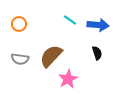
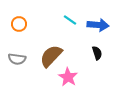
gray semicircle: moved 3 px left
pink star: moved 2 px up; rotated 12 degrees counterclockwise
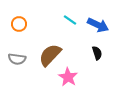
blue arrow: rotated 20 degrees clockwise
brown semicircle: moved 1 px left, 1 px up
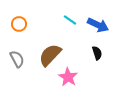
gray semicircle: rotated 126 degrees counterclockwise
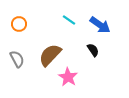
cyan line: moved 1 px left
blue arrow: moved 2 px right; rotated 10 degrees clockwise
black semicircle: moved 4 px left, 3 px up; rotated 16 degrees counterclockwise
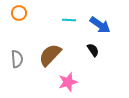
cyan line: rotated 32 degrees counterclockwise
orange circle: moved 11 px up
gray semicircle: rotated 24 degrees clockwise
pink star: moved 5 px down; rotated 24 degrees clockwise
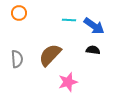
blue arrow: moved 6 px left, 1 px down
black semicircle: rotated 48 degrees counterclockwise
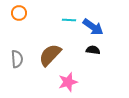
blue arrow: moved 1 px left, 1 px down
